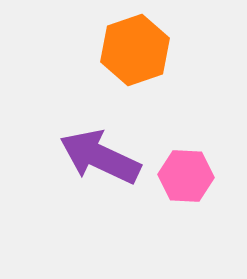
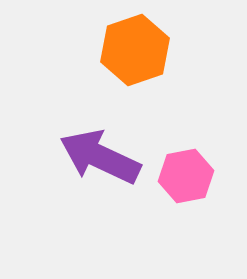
pink hexagon: rotated 14 degrees counterclockwise
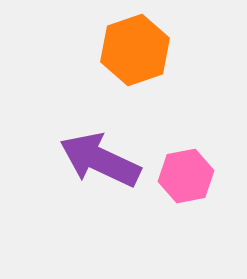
purple arrow: moved 3 px down
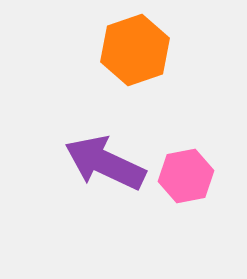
purple arrow: moved 5 px right, 3 px down
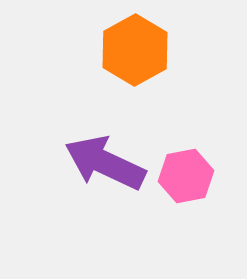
orange hexagon: rotated 10 degrees counterclockwise
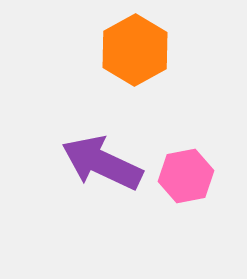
purple arrow: moved 3 px left
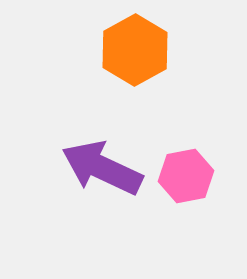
purple arrow: moved 5 px down
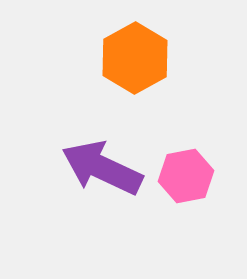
orange hexagon: moved 8 px down
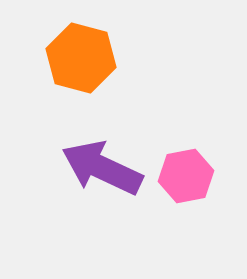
orange hexagon: moved 54 px left; rotated 16 degrees counterclockwise
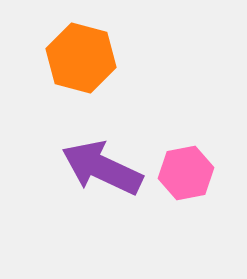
pink hexagon: moved 3 px up
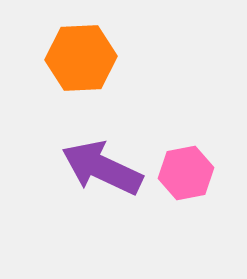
orange hexagon: rotated 18 degrees counterclockwise
